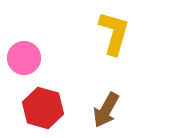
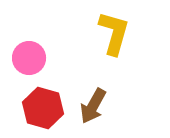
pink circle: moved 5 px right
brown arrow: moved 13 px left, 4 px up
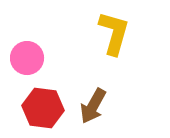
pink circle: moved 2 px left
red hexagon: rotated 9 degrees counterclockwise
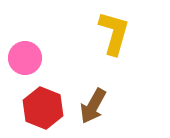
pink circle: moved 2 px left
red hexagon: rotated 15 degrees clockwise
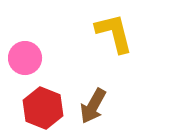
yellow L-shape: rotated 30 degrees counterclockwise
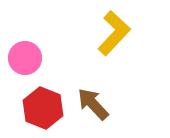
yellow L-shape: rotated 57 degrees clockwise
brown arrow: moved 2 px up; rotated 108 degrees clockwise
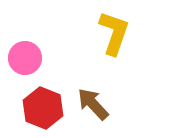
yellow L-shape: rotated 24 degrees counterclockwise
